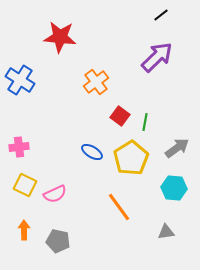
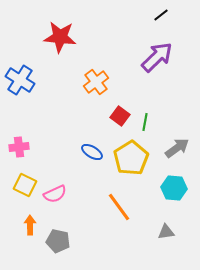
orange arrow: moved 6 px right, 5 px up
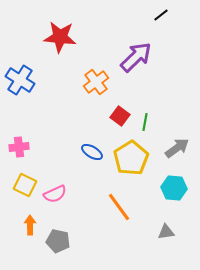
purple arrow: moved 21 px left
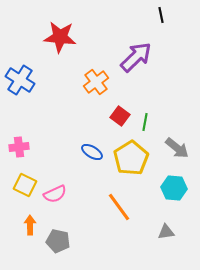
black line: rotated 63 degrees counterclockwise
gray arrow: rotated 75 degrees clockwise
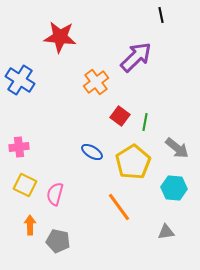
yellow pentagon: moved 2 px right, 4 px down
pink semicircle: rotated 130 degrees clockwise
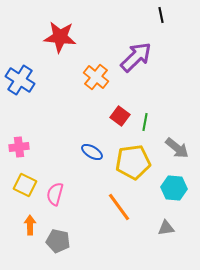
orange cross: moved 5 px up; rotated 15 degrees counterclockwise
yellow pentagon: rotated 24 degrees clockwise
gray triangle: moved 4 px up
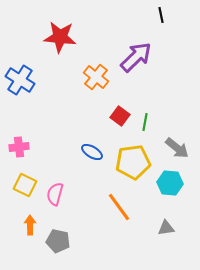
cyan hexagon: moved 4 px left, 5 px up
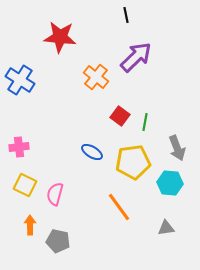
black line: moved 35 px left
gray arrow: rotated 30 degrees clockwise
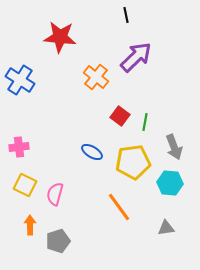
gray arrow: moved 3 px left, 1 px up
gray pentagon: rotated 30 degrees counterclockwise
